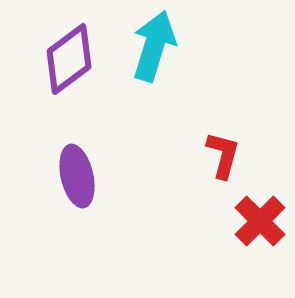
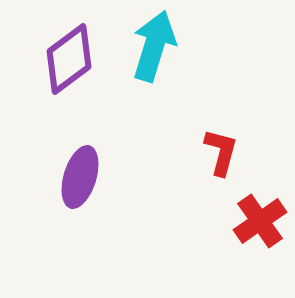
red L-shape: moved 2 px left, 3 px up
purple ellipse: moved 3 px right, 1 px down; rotated 30 degrees clockwise
red cross: rotated 10 degrees clockwise
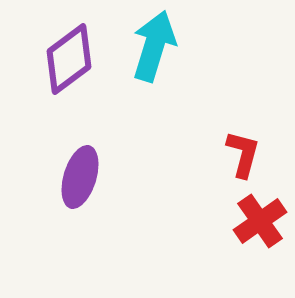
red L-shape: moved 22 px right, 2 px down
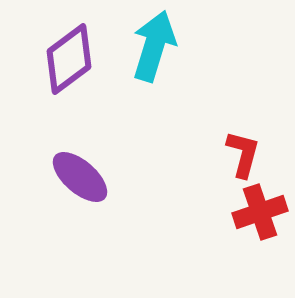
purple ellipse: rotated 66 degrees counterclockwise
red cross: moved 9 px up; rotated 16 degrees clockwise
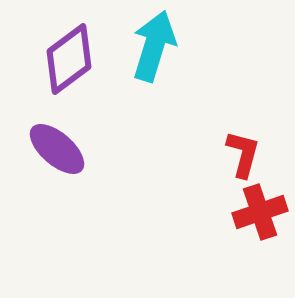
purple ellipse: moved 23 px left, 28 px up
